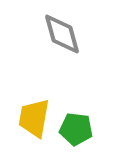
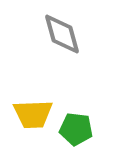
yellow trapezoid: moved 1 px left, 4 px up; rotated 102 degrees counterclockwise
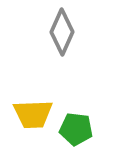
gray diamond: moved 2 px up; rotated 39 degrees clockwise
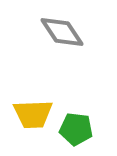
gray diamond: rotated 57 degrees counterclockwise
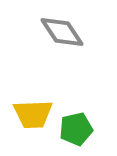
green pentagon: rotated 20 degrees counterclockwise
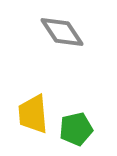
yellow trapezoid: rotated 87 degrees clockwise
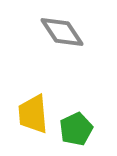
green pentagon: rotated 12 degrees counterclockwise
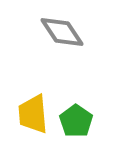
green pentagon: moved 8 px up; rotated 12 degrees counterclockwise
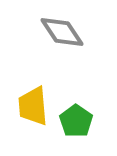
yellow trapezoid: moved 8 px up
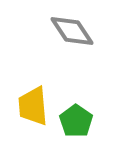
gray diamond: moved 10 px right, 1 px up
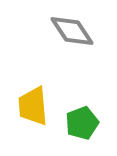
green pentagon: moved 6 px right, 2 px down; rotated 16 degrees clockwise
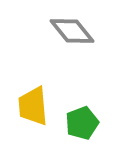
gray diamond: rotated 6 degrees counterclockwise
